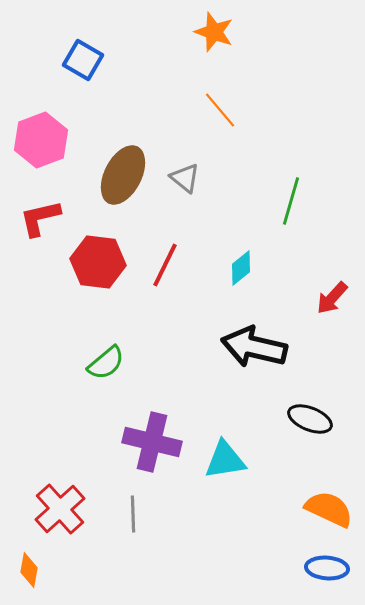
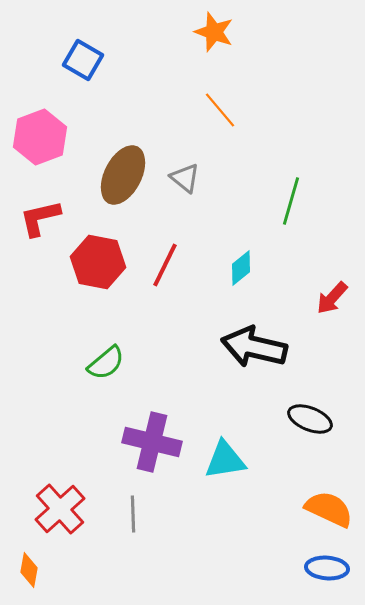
pink hexagon: moved 1 px left, 3 px up
red hexagon: rotated 4 degrees clockwise
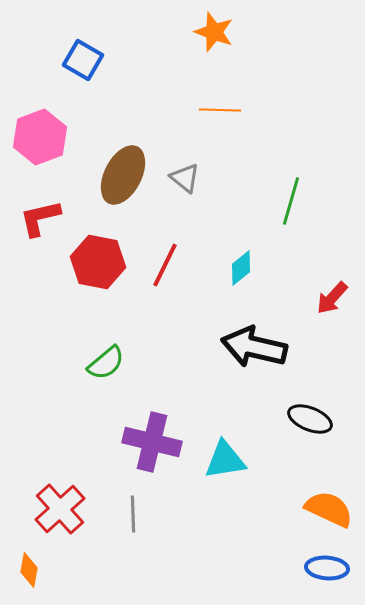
orange line: rotated 48 degrees counterclockwise
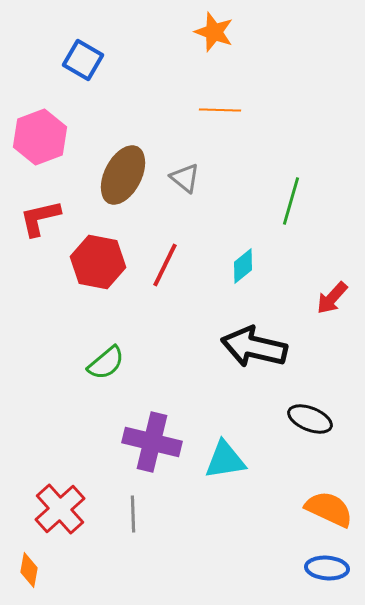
cyan diamond: moved 2 px right, 2 px up
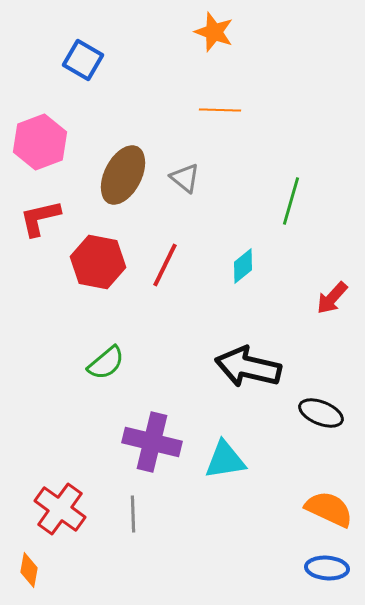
pink hexagon: moved 5 px down
black arrow: moved 6 px left, 20 px down
black ellipse: moved 11 px right, 6 px up
red cross: rotated 12 degrees counterclockwise
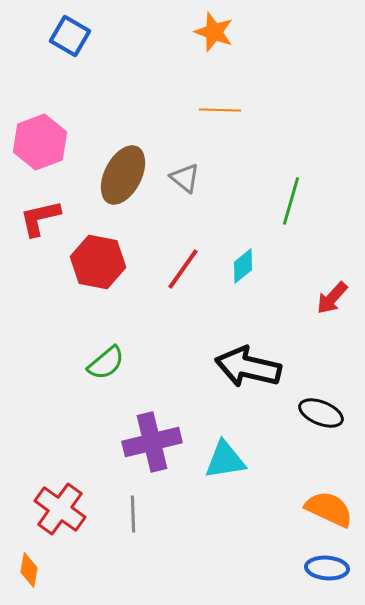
blue square: moved 13 px left, 24 px up
red line: moved 18 px right, 4 px down; rotated 9 degrees clockwise
purple cross: rotated 28 degrees counterclockwise
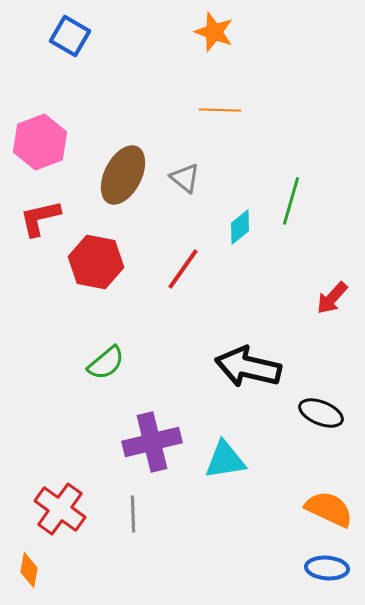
red hexagon: moved 2 px left
cyan diamond: moved 3 px left, 39 px up
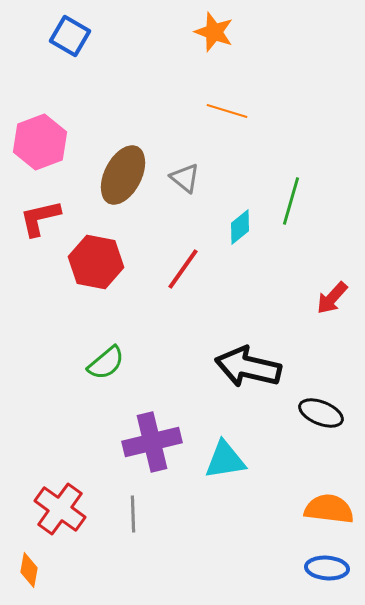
orange line: moved 7 px right, 1 px down; rotated 15 degrees clockwise
orange semicircle: rotated 18 degrees counterclockwise
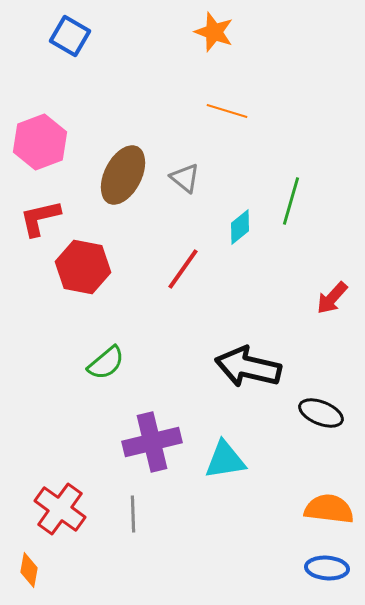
red hexagon: moved 13 px left, 5 px down
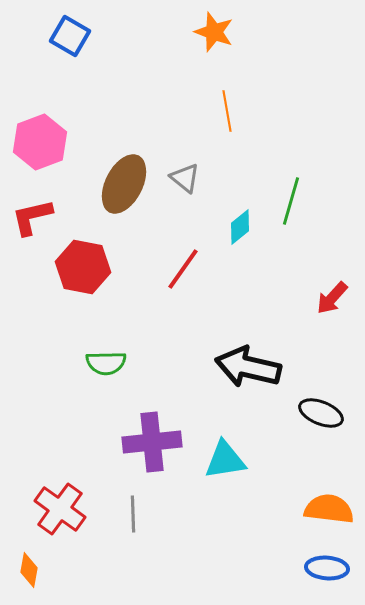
orange line: rotated 63 degrees clockwise
brown ellipse: moved 1 px right, 9 px down
red L-shape: moved 8 px left, 1 px up
green semicircle: rotated 39 degrees clockwise
purple cross: rotated 8 degrees clockwise
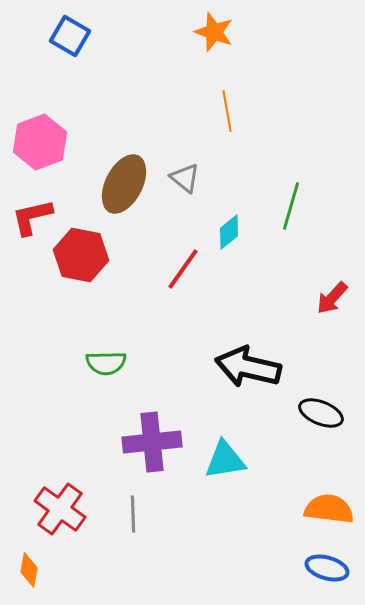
green line: moved 5 px down
cyan diamond: moved 11 px left, 5 px down
red hexagon: moved 2 px left, 12 px up
blue ellipse: rotated 12 degrees clockwise
